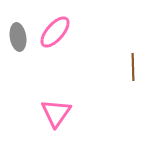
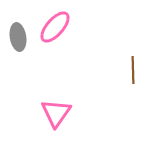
pink ellipse: moved 5 px up
brown line: moved 3 px down
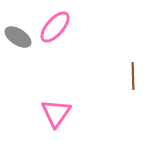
gray ellipse: rotated 48 degrees counterclockwise
brown line: moved 6 px down
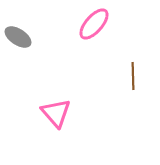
pink ellipse: moved 39 px right, 3 px up
pink triangle: rotated 16 degrees counterclockwise
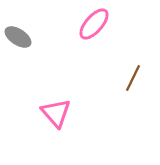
brown line: moved 2 px down; rotated 28 degrees clockwise
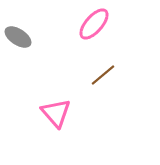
brown line: moved 30 px left, 3 px up; rotated 24 degrees clockwise
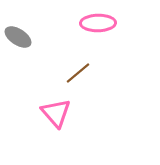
pink ellipse: moved 4 px right, 1 px up; rotated 48 degrees clockwise
brown line: moved 25 px left, 2 px up
